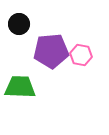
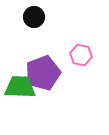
black circle: moved 15 px right, 7 px up
purple pentagon: moved 8 px left, 22 px down; rotated 16 degrees counterclockwise
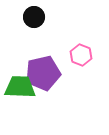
pink hexagon: rotated 10 degrees clockwise
purple pentagon: rotated 8 degrees clockwise
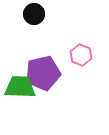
black circle: moved 3 px up
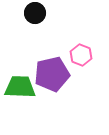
black circle: moved 1 px right, 1 px up
purple pentagon: moved 9 px right, 1 px down
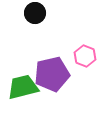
pink hexagon: moved 4 px right, 1 px down
green trapezoid: moved 3 px right; rotated 16 degrees counterclockwise
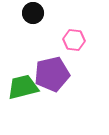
black circle: moved 2 px left
pink hexagon: moved 11 px left, 16 px up; rotated 15 degrees counterclockwise
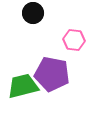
purple pentagon: rotated 24 degrees clockwise
green trapezoid: moved 1 px up
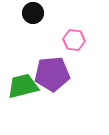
purple pentagon: rotated 16 degrees counterclockwise
